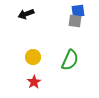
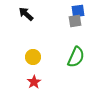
black arrow: rotated 63 degrees clockwise
gray square: rotated 16 degrees counterclockwise
green semicircle: moved 6 px right, 3 px up
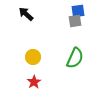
green semicircle: moved 1 px left, 1 px down
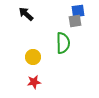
green semicircle: moved 12 px left, 15 px up; rotated 25 degrees counterclockwise
red star: rotated 24 degrees clockwise
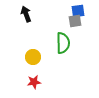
black arrow: rotated 28 degrees clockwise
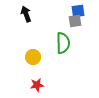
red star: moved 3 px right, 3 px down
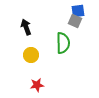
black arrow: moved 13 px down
gray square: rotated 32 degrees clockwise
yellow circle: moved 2 px left, 2 px up
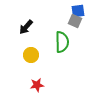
black arrow: rotated 119 degrees counterclockwise
green semicircle: moved 1 px left, 1 px up
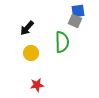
black arrow: moved 1 px right, 1 px down
yellow circle: moved 2 px up
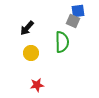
gray square: moved 2 px left
